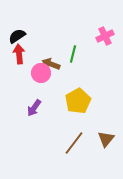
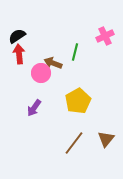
green line: moved 2 px right, 2 px up
brown arrow: moved 2 px right, 1 px up
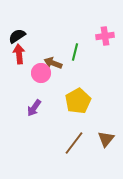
pink cross: rotated 18 degrees clockwise
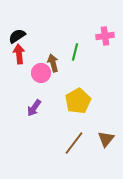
brown arrow: rotated 54 degrees clockwise
